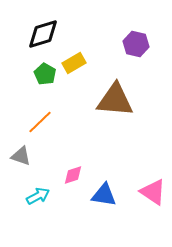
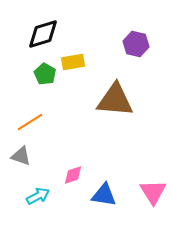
yellow rectangle: moved 1 px left, 1 px up; rotated 20 degrees clockwise
orange line: moved 10 px left; rotated 12 degrees clockwise
pink triangle: rotated 24 degrees clockwise
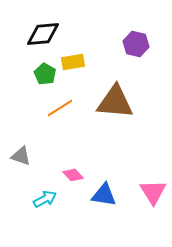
black diamond: rotated 12 degrees clockwise
brown triangle: moved 2 px down
orange line: moved 30 px right, 14 px up
pink diamond: rotated 65 degrees clockwise
cyan arrow: moved 7 px right, 3 px down
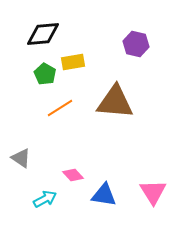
gray triangle: moved 2 px down; rotated 15 degrees clockwise
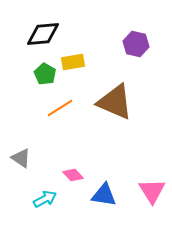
brown triangle: rotated 18 degrees clockwise
pink triangle: moved 1 px left, 1 px up
